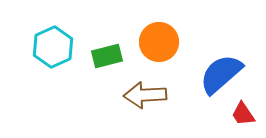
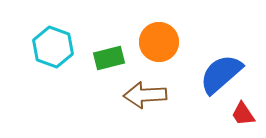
cyan hexagon: rotated 15 degrees counterclockwise
green rectangle: moved 2 px right, 2 px down
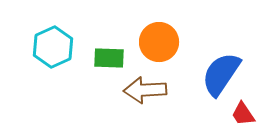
cyan hexagon: rotated 15 degrees clockwise
green rectangle: rotated 16 degrees clockwise
blue semicircle: rotated 15 degrees counterclockwise
brown arrow: moved 5 px up
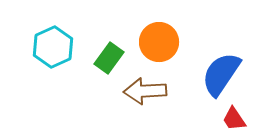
green rectangle: rotated 56 degrees counterclockwise
brown arrow: moved 1 px down
red trapezoid: moved 9 px left, 5 px down
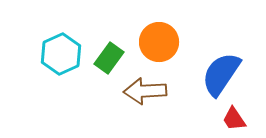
cyan hexagon: moved 8 px right, 7 px down
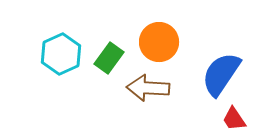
brown arrow: moved 3 px right, 3 px up; rotated 6 degrees clockwise
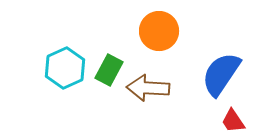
orange circle: moved 11 px up
cyan hexagon: moved 4 px right, 14 px down
green rectangle: moved 12 px down; rotated 8 degrees counterclockwise
red trapezoid: moved 1 px left, 2 px down
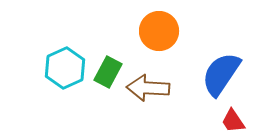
green rectangle: moved 1 px left, 2 px down
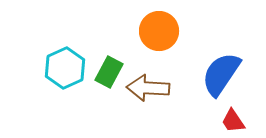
green rectangle: moved 1 px right
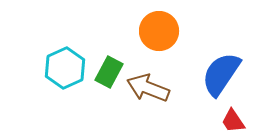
brown arrow: rotated 18 degrees clockwise
